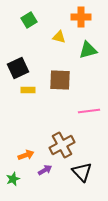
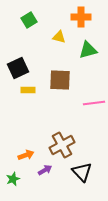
pink line: moved 5 px right, 8 px up
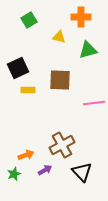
green star: moved 1 px right, 5 px up
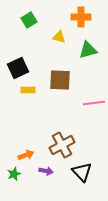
purple arrow: moved 1 px right, 1 px down; rotated 40 degrees clockwise
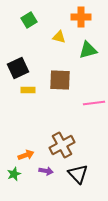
black triangle: moved 4 px left, 2 px down
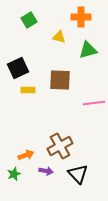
brown cross: moved 2 px left, 1 px down
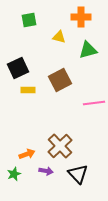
green square: rotated 21 degrees clockwise
brown square: rotated 30 degrees counterclockwise
brown cross: rotated 15 degrees counterclockwise
orange arrow: moved 1 px right, 1 px up
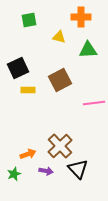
green triangle: rotated 12 degrees clockwise
orange arrow: moved 1 px right
black triangle: moved 5 px up
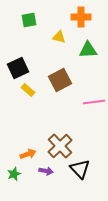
yellow rectangle: rotated 40 degrees clockwise
pink line: moved 1 px up
black triangle: moved 2 px right
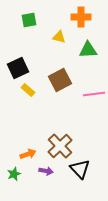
pink line: moved 8 px up
